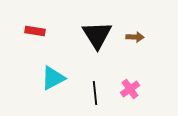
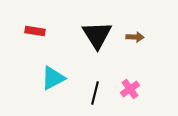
black line: rotated 20 degrees clockwise
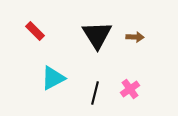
red rectangle: rotated 36 degrees clockwise
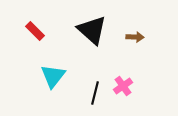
black triangle: moved 5 px left, 5 px up; rotated 16 degrees counterclockwise
cyan triangle: moved 2 px up; rotated 24 degrees counterclockwise
pink cross: moved 7 px left, 3 px up
